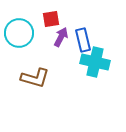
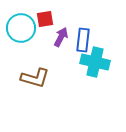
red square: moved 6 px left
cyan circle: moved 2 px right, 5 px up
blue rectangle: rotated 20 degrees clockwise
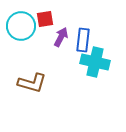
cyan circle: moved 2 px up
brown L-shape: moved 3 px left, 5 px down
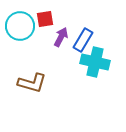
cyan circle: moved 1 px left
blue rectangle: rotated 25 degrees clockwise
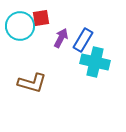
red square: moved 4 px left, 1 px up
purple arrow: moved 1 px down
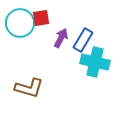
cyan circle: moved 3 px up
brown L-shape: moved 3 px left, 5 px down
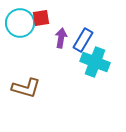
purple arrow: rotated 18 degrees counterclockwise
cyan cross: rotated 8 degrees clockwise
brown L-shape: moved 3 px left
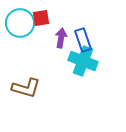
blue rectangle: rotated 50 degrees counterclockwise
cyan cross: moved 12 px left, 1 px up
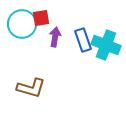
cyan circle: moved 2 px right, 1 px down
purple arrow: moved 6 px left, 1 px up
cyan cross: moved 23 px right, 16 px up
brown L-shape: moved 5 px right
